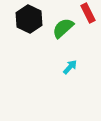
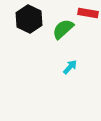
red rectangle: rotated 54 degrees counterclockwise
green semicircle: moved 1 px down
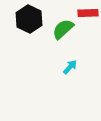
red rectangle: rotated 12 degrees counterclockwise
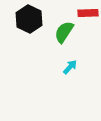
green semicircle: moved 1 px right, 3 px down; rotated 15 degrees counterclockwise
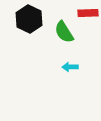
green semicircle: rotated 65 degrees counterclockwise
cyan arrow: rotated 133 degrees counterclockwise
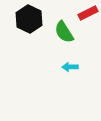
red rectangle: rotated 24 degrees counterclockwise
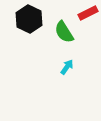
cyan arrow: moved 3 px left; rotated 126 degrees clockwise
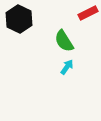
black hexagon: moved 10 px left
green semicircle: moved 9 px down
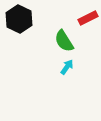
red rectangle: moved 5 px down
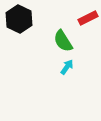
green semicircle: moved 1 px left
